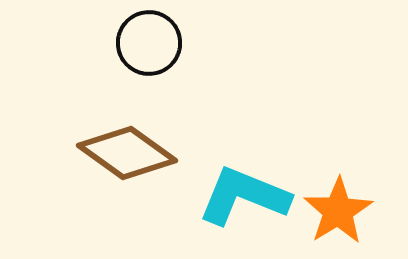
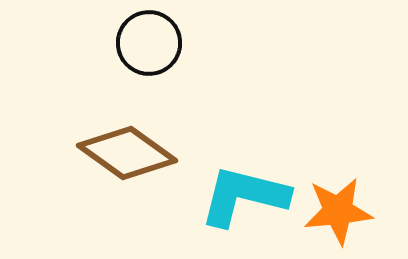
cyan L-shape: rotated 8 degrees counterclockwise
orange star: rotated 26 degrees clockwise
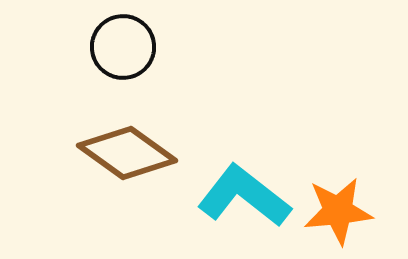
black circle: moved 26 px left, 4 px down
cyan L-shape: rotated 24 degrees clockwise
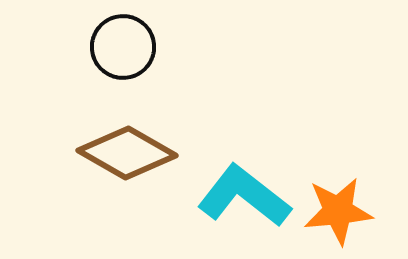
brown diamond: rotated 6 degrees counterclockwise
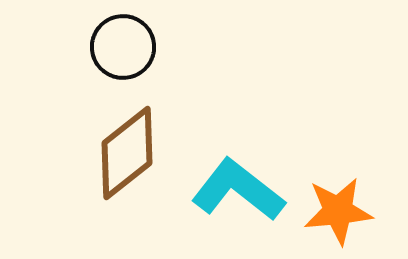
brown diamond: rotated 68 degrees counterclockwise
cyan L-shape: moved 6 px left, 6 px up
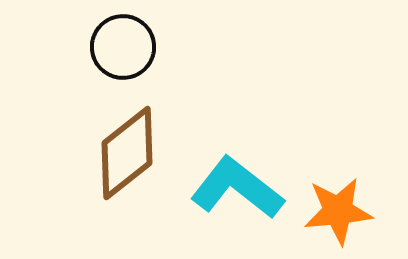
cyan L-shape: moved 1 px left, 2 px up
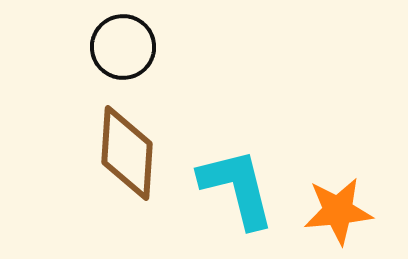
brown diamond: rotated 48 degrees counterclockwise
cyan L-shape: rotated 38 degrees clockwise
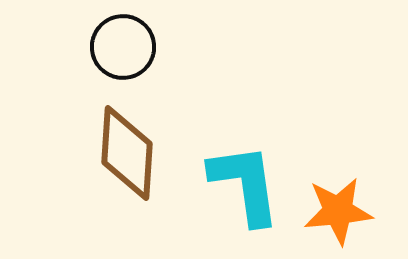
cyan L-shape: moved 8 px right, 4 px up; rotated 6 degrees clockwise
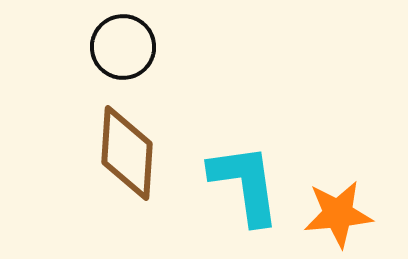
orange star: moved 3 px down
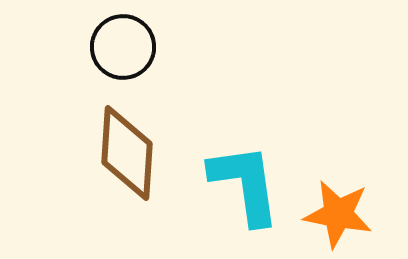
orange star: rotated 16 degrees clockwise
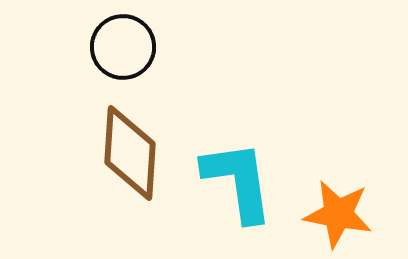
brown diamond: moved 3 px right
cyan L-shape: moved 7 px left, 3 px up
